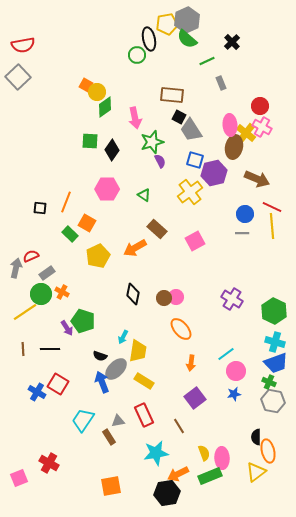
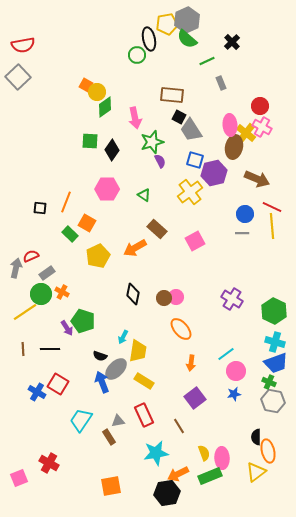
cyan trapezoid at (83, 420): moved 2 px left
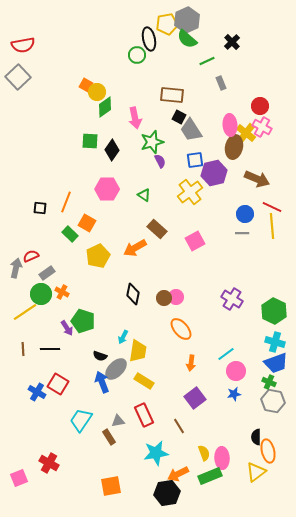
blue square at (195, 160): rotated 24 degrees counterclockwise
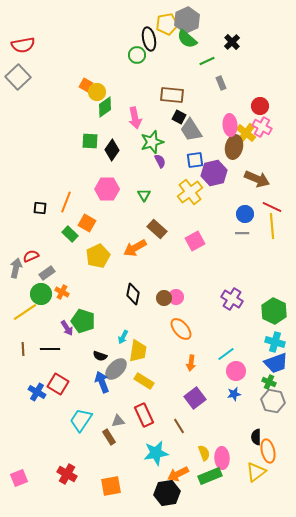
green triangle at (144, 195): rotated 24 degrees clockwise
red cross at (49, 463): moved 18 px right, 11 px down
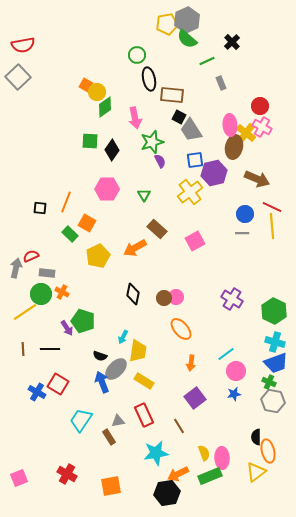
black ellipse at (149, 39): moved 40 px down
gray rectangle at (47, 273): rotated 42 degrees clockwise
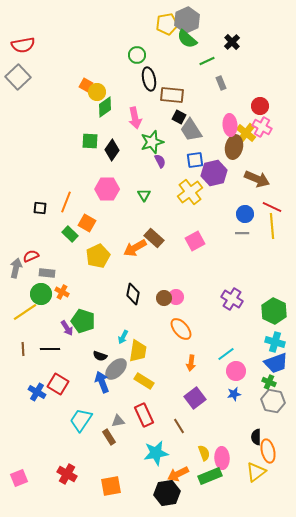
brown rectangle at (157, 229): moved 3 px left, 9 px down
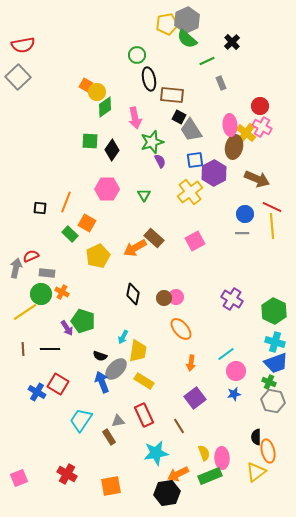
purple hexagon at (214, 173): rotated 15 degrees counterclockwise
